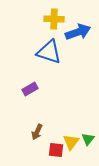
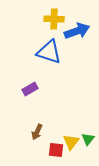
blue arrow: moved 1 px left, 1 px up
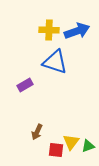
yellow cross: moved 5 px left, 11 px down
blue triangle: moved 6 px right, 10 px down
purple rectangle: moved 5 px left, 4 px up
green triangle: moved 7 px down; rotated 32 degrees clockwise
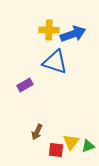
blue arrow: moved 4 px left, 3 px down
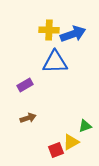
blue triangle: rotated 20 degrees counterclockwise
brown arrow: moved 9 px left, 14 px up; rotated 133 degrees counterclockwise
yellow triangle: rotated 24 degrees clockwise
green triangle: moved 3 px left, 20 px up
red square: rotated 28 degrees counterclockwise
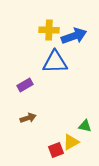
blue arrow: moved 1 px right, 2 px down
green triangle: rotated 32 degrees clockwise
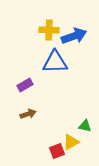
brown arrow: moved 4 px up
red square: moved 1 px right, 1 px down
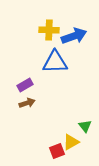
brown arrow: moved 1 px left, 11 px up
green triangle: rotated 40 degrees clockwise
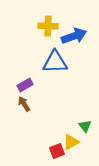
yellow cross: moved 1 px left, 4 px up
brown arrow: moved 3 px left, 1 px down; rotated 105 degrees counterclockwise
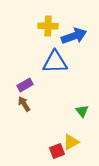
green triangle: moved 3 px left, 15 px up
